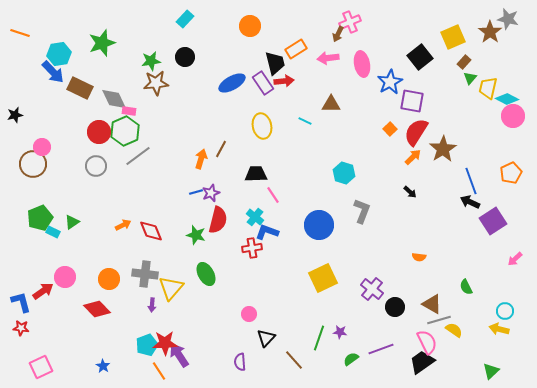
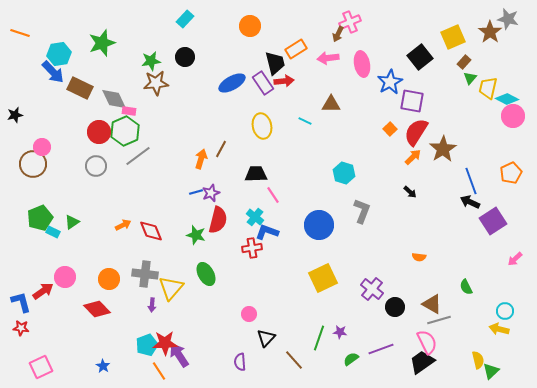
yellow semicircle at (454, 330): moved 24 px right, 30 px down; rotated 42 degrees clockwise
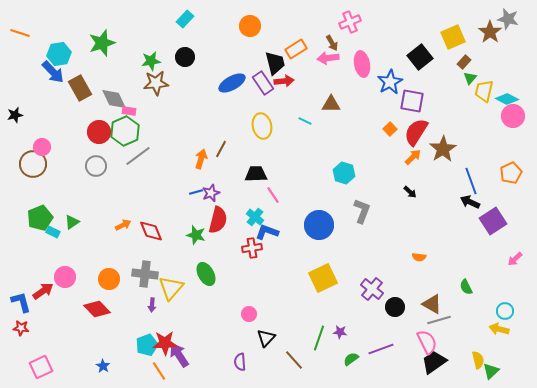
brown arrow at (338, 34): moved 6 px left, 9 px down; rotated 56 degrees counterclockwise
brown rectangle at (80, 88): rotated 35 degrees clockwise
yellow trapezoid at (488, 88): moved 4 px left, 3 px down
black trapezoid at (422, 362): moved 12 px right
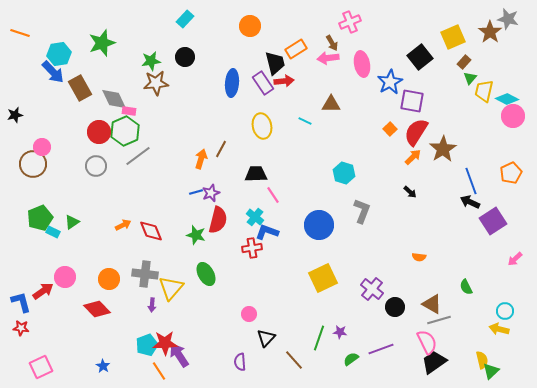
blue ellipse at (232, 83): rotated 56 degrees counterclockwise
yellow semicircle at (478, 360): moved 4 px right
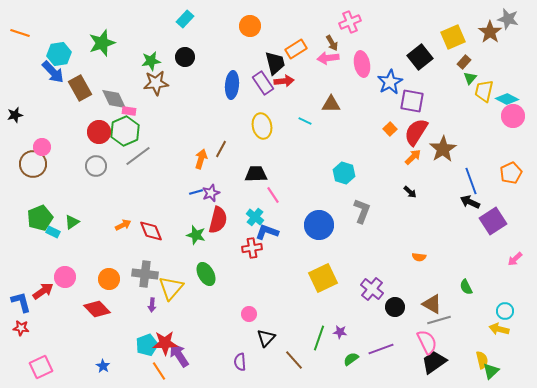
blue ellipse at (232, 83): moved 2 px down
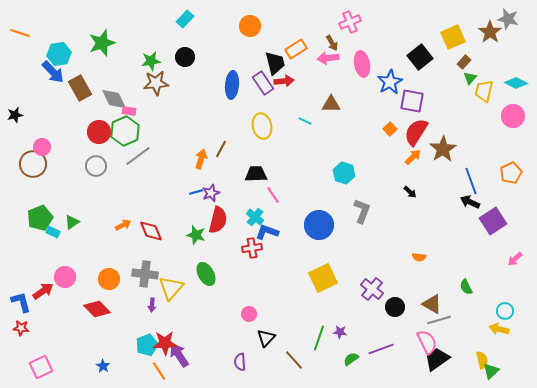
cyan diamond at (507, 99): moved 9 px right, 16 px up
black trapezoid at (434, 362): moved 3 px right, 3 px up
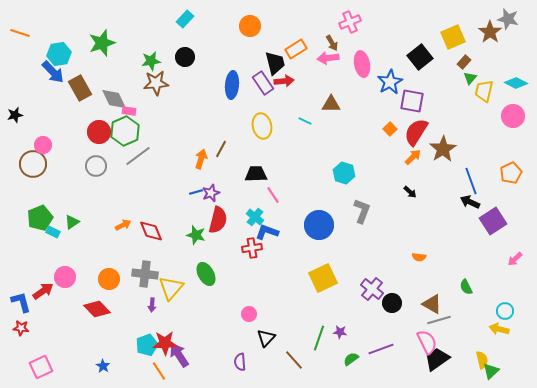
pink circle at (42, 147): moved 1 px right, 2 px up
black circle at (395, 307): moved 3 px left, 4 px up
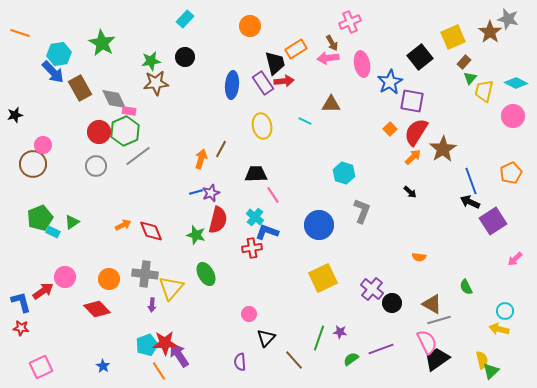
green star at (102, 43): rotated 24 degrees counterclockwise
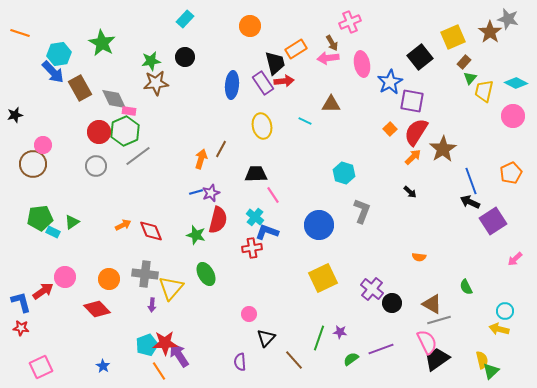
green pentagon at (40, 218): rotated 15 degrees clockwise
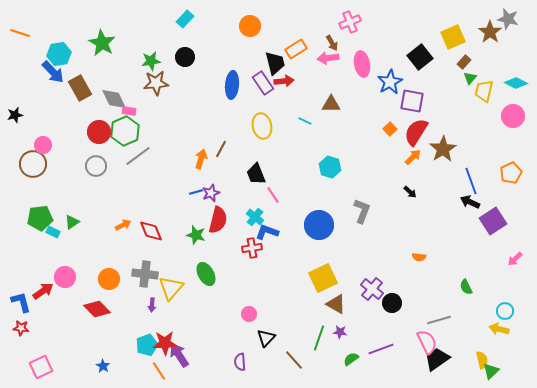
cyan hexagon at (344, 173): moved 14 px left, 6 px up
black trapezoid at (256, 174): rotated 110 degrees counterclockwise
brown triangle at (432, 304): moved 96 px left
